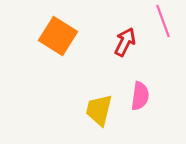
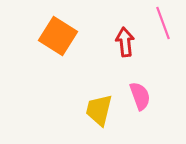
pink line: moved 2 px down
red arrow: rotated 32 degrees counterclockwise
pink semicircle: rotated 28 degrees counterclockwise
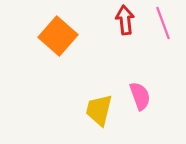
orange square: rotated 9 degrees clockwise
red arrow: moved 22 px up
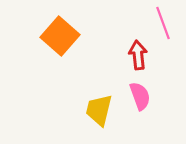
red arrow: moved 13 px right, 35 px down
orange square: moved 2 px right
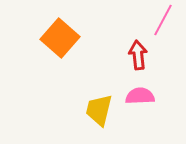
pink line: moved 3 px up; rotated 48 degrees clockwise
orange square: moved 2 px down
pink semicircle: rotated 72 degrees counterclockwise
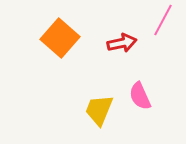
red arrow: moved 16 px left, 12 px up; rotated 84 degrees clockwise
pink semicircle: rotated 112 degrees counterclockwise
yellow trapezoid: rotated 8 degrees clockwise
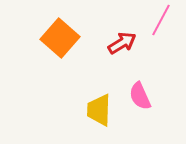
pink line: moved 2 px left
red arrow: rotated 20 degrees counterclockwise
yellow trapezoid: rotated 20 degrees counterclockwise
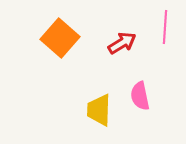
pink line: moved 4 px right, 7 px down; rotated 24 degrees counterclockwise
pink semicircle: rotated 12 degrees clockwise
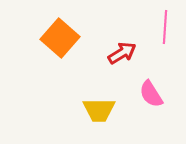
red arrow: moved 10 px down
pink semicircle: moved 11 px right, 2 px up; rotated 20 degrees counterclockwise
yellow trapezoid: rotated 92 degrees counterclockwise
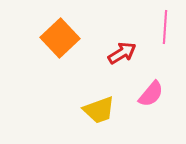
orange square: rotated 6 degrees clockwise
pink semicircle: rotated 108 degrees counterclockwise
yellow trapezoid: rotated 20 degrees counterclockwise
